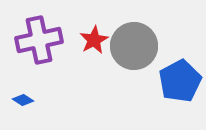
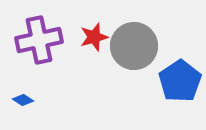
red star: moved 3 px up; rotated 12 degrees clockwise
blue pentagon: rotated 6 degrees counterclockwise
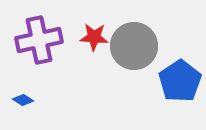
red star: rotated 20 degrees clockwise
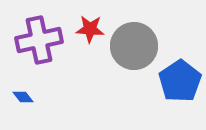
red star: moved 4 px left, 8 px up
blue diamond: moved 3 px up; rotated 20 degrees clockwise
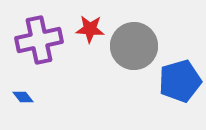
blue pentagon: rotated 18 degrees clockwise
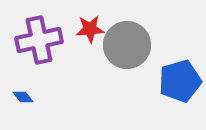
red star: rotated 8 degrees counterclockwise
gray circle: moved 7 px left, 1 px up
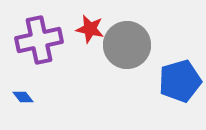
red star: rotated 16 degrees clockwise
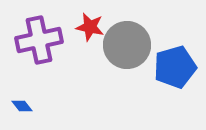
red star: moved 2 px up
blue pentagon: moved 5 px left, 14 px up
blue diamond: moved 1 px left, 9 px down
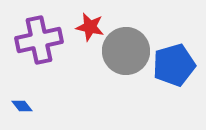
gray circle: moved 1 px left, 6 px down
blue pentagon: moved 1 px left, 2 px up
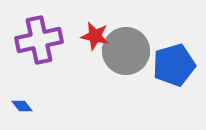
red star: moved 5 px right, 9 px down
